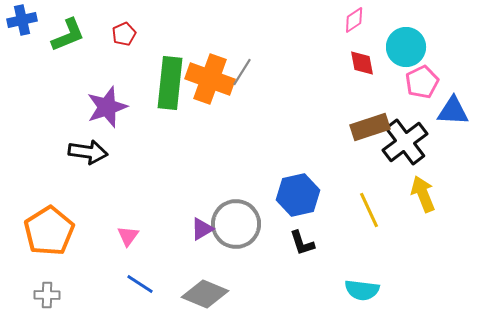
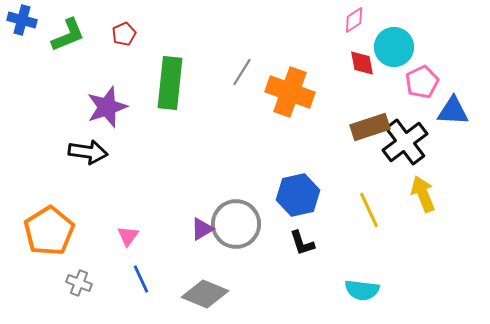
blue cross: rotated 28 degrees clockwise
cyan circle: moved 12 px left
orange cross: moved 80 px right, 13 px down
blue line: moved 1 px right, 5 px up; rotated 32 degrees clockwise
gray cross: moved 32 px right, 12 px up; rotated 20 degrees clockwise
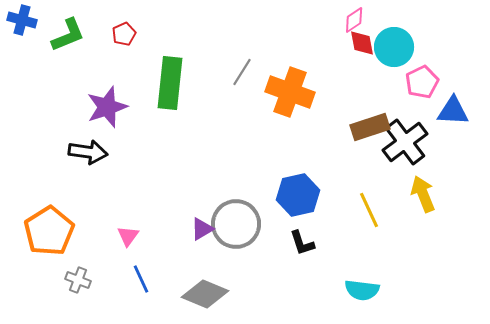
red diamond: moved 20 px up
gray cross: moved 1 px left, 3 px up
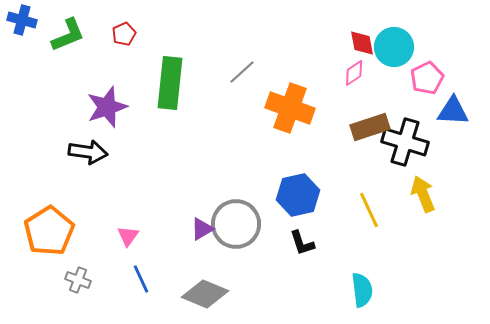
pink diamond: moved 53 px down
gray line: rotated 16 degrees clockwise
pink pentagon: moved 5 px right, 4 px up
orange cross: moved 16 px down
black cross: rotated 36 degrees counterclockwise
cyan semicircle: rotated 104 degrees counterclockwise
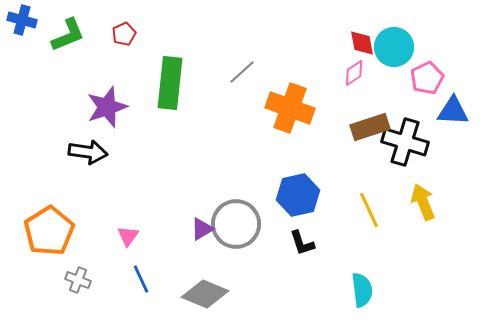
yellow arrow: moved 8 px down
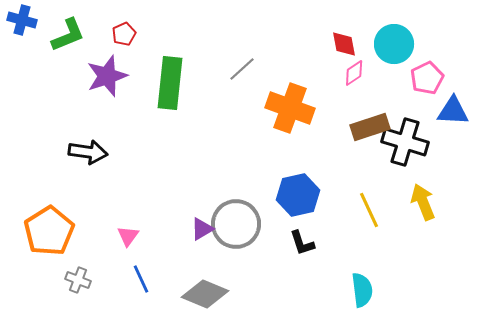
red diamond: moved 18 px left, 1 px down
cyan circle: moved 3 px up
gray line: moved 3 px up
purple star: moved 31 px up
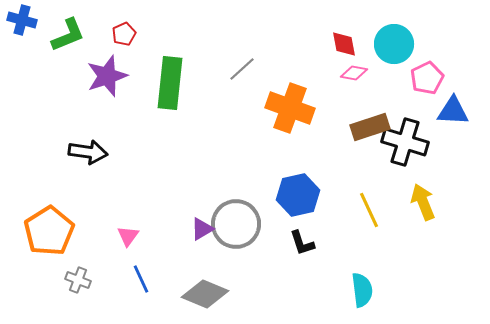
pink diamond: rotated 44 degrees clockwise
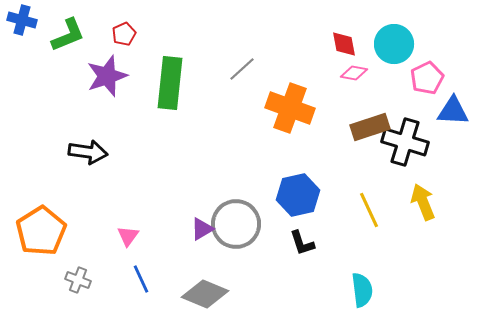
orange pentagon: moved 8 px left
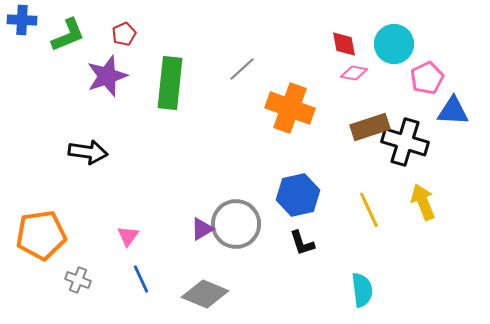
blue cross: rotated 12 degrees counterclockwise
orange pentagon: moved 4 px down; rotated 24 degrees clockwise
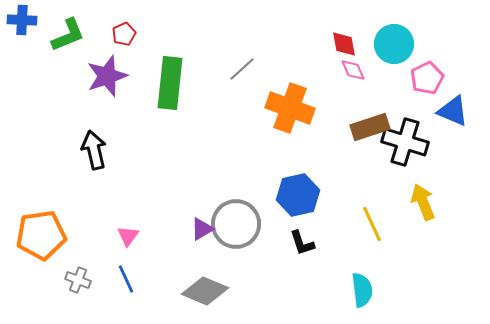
pink diamond: moved 1 px left, 3 px up; rotated 56 degrees clockwise
blue triangle: rotated 20 degrees clockwise
black arrow: moved 6 px right, 2 px up; rotated 111 degrees counterclockwise
yellow line: moved 3 px right, 14 px down
blue line: moved 15 px left
gray diamond: moved 3 px up
